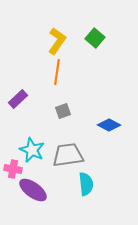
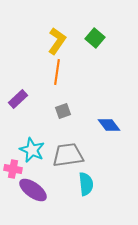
blue diamond: rotated 25 degrees clockwise
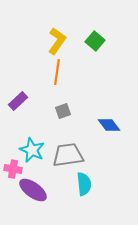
green square: moved 3 px down
purple rectangle: moved 2 px down
cyan semicircle: moved 2 px left
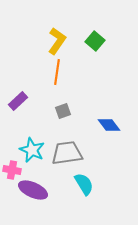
gray trapezoid: moved 1 px left, 2 px up
pink cross: moved 1 px left, 1 px down
cyan semicircle: rotated 25 degrees counterclockwise
purple ellipse: rotated 12 degrees counterclockwise
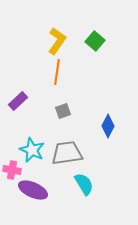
blue diamond: moved 1 px left, 1 px down; rotated 65 degrees clockwise
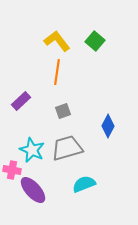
yellow L-shape: rotated 72 degrees counterclockwise
purple rectangle: moved 3 px right
gray trapezoid: moved 5 px up; rotated 8 degrees counterclockwise
cyan semicircle: rotated 80 degrees counterclockwise
purple ellipse: rotated 24 degrees clockwise
